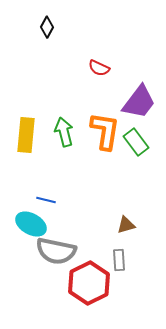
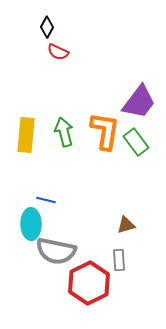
red semicircle: moved 41 px left, 16 px up
cyan ellipse: rotated 60 degrees clockwise
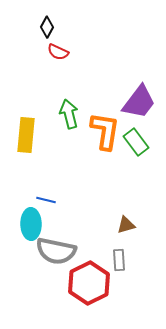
green arrow: moved 5 px right, 18 px up
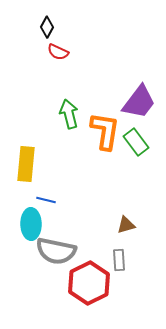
yellow rectangle: moved 29 px down
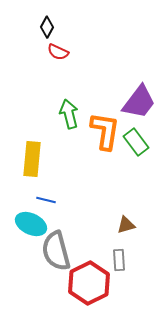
yellow rectangle: moved 6 px right, 5 px up
cyan ellipse: rotated 64 degrees counterclockwise
gray semicircle: rotated 63 degrees clockwise
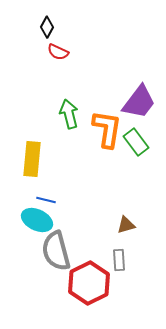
orange L-shape: moved 2 px right, 2 px up
cyan ellipse: moved 6 px right, 4 px up
